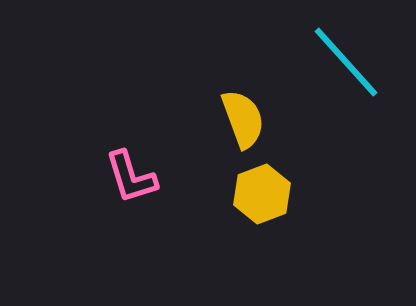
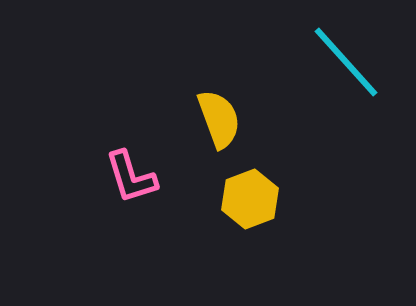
yellow semicircle: moved 24 px left
yellow hexagon: moved 12 px left, 5 px down
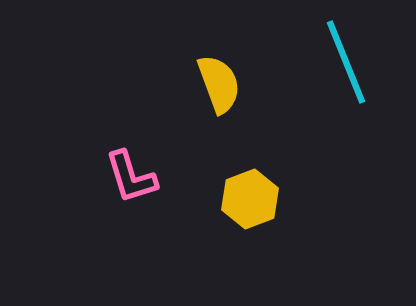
cyan line: rotated 20 degrees clockwise
yellow semicircle: moved 35 px up
